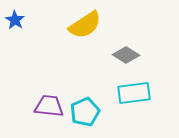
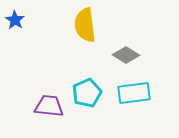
yellow semicircle: rotated 116 degrees clockwise
cyan pentagon: moved 2 px right, 19 px up
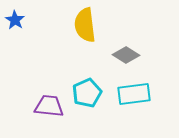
cyan rectangle: moved 1 px down
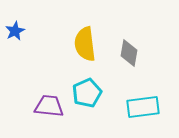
blue star: moved 11 px down; rotated 12 degrees clockwise
yellow semicircle: moved 19 px down
gray diamond: moved 3 px right, 2 px up; rotated 68 degrees clockwise
cyan rectangle: moved 9 px right, 13 px down
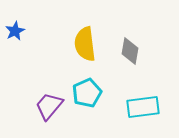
gray diamond: moved 1 px right, 2 px up
purple trapezoid: rotated 56 degrees counterclockwise
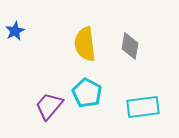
gray diamond: moved 5 px up
cyan pentagon: rotated 20 degrees counterclockwise
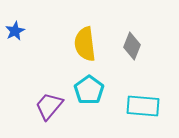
gray diamond: moved 2 px right; rotated 12 degrees clockwise
cyan pentagon: moved 2 px right, 3 px up; rotated 8 degrees clockwise
cyan rectangle: moved 1 px up; rotated 12 degrees clockwise
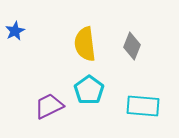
purple trapezoid: rotated 24 degrees clockwise
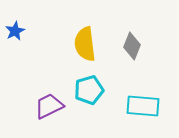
cyan pentagon: rotated 20 degrees clockwise
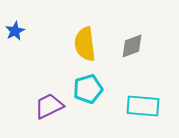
gray diamond: rotated 48 degrees clockwise
cyan pentagon: moved 1 px left, 1 px up
